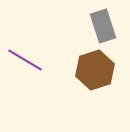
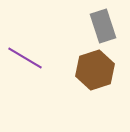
purple line: moved 2 px up
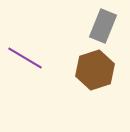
gray rectangle: rotated 40 degrees clockwise
